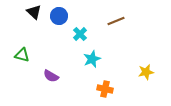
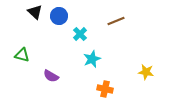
black triangle: moved 1 px right
yellow star: rotated 21 degrees clockwise
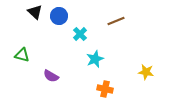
cyan star: moved 3 px right
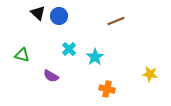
black triangle: moved 3 px right, 1 px down
cyan cross: moved 11 px left, 15 px down
cyan star: moved 2 px up; rotated 12 degrees counterclockwise
yellow star: moved 4 px right, 2 px down
orange cross: moved 2 px right
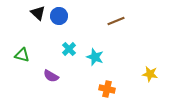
cyan star: rotated 18 degrees counterclockwise
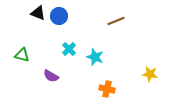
black triangle: rotated 21 degrees counterclockwise
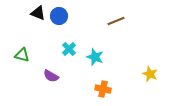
yellow star: rotated 14 degrees clockwise
orange cross: moved 4 px left
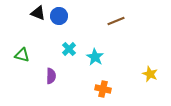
cyan star: rotated 12 degrees clockwise
purple semicircle: rotated 119 degrees counterclockwise
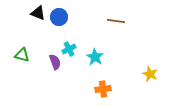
blue circle: moved 1 px down
brown line: rotated 30 degrees clockwise
cyan cross: rotated 16 degrees clockwise
purple semicircle: moved 4 px right, 14 px up; rotated 21 degrees counterclockwise
orange cross: rotated 21 degrees counterclockwise
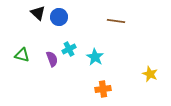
black triangle: rotated 21 degrees clockwise
purple semicircle: moved 3 px left, 3 px up
